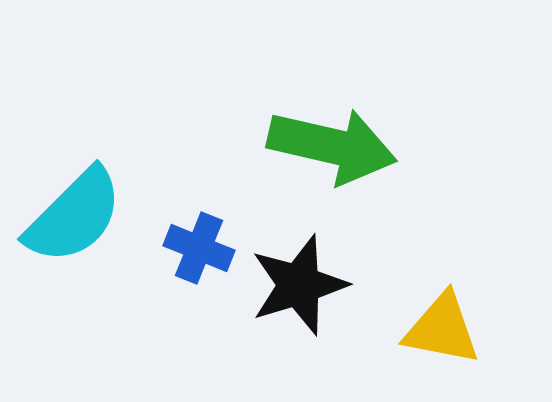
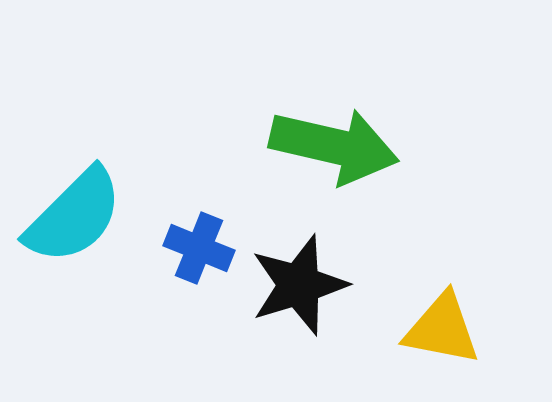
green arrow: moved 2 px right
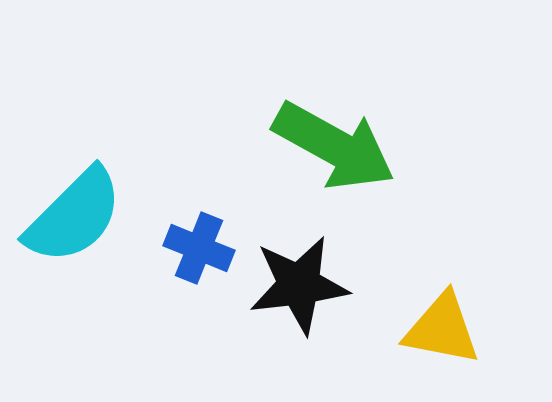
green arrow: rotated 16 degrees clockwise
black star: rotated 10 degrees clockwise
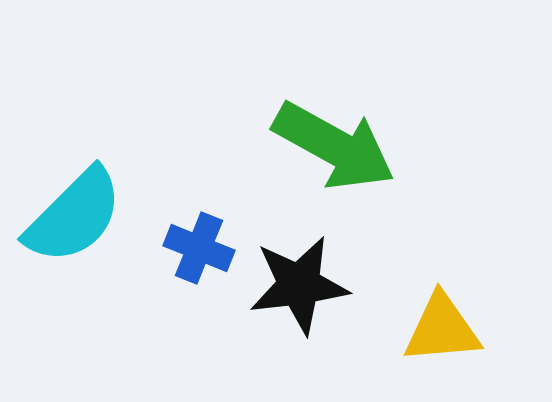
yellow triangle: rotated 16 degrees counterclockwise
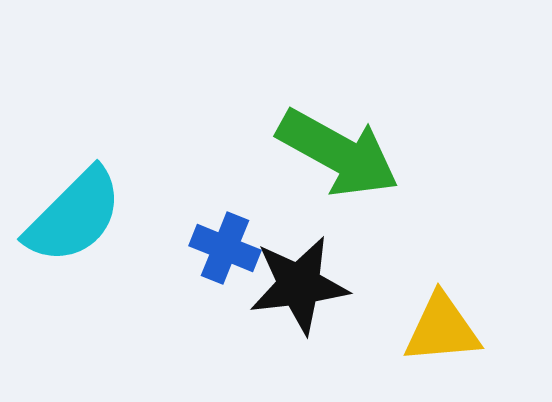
green arrow: moved 4 px right, 7 px down
blue cross: moved 26 px right
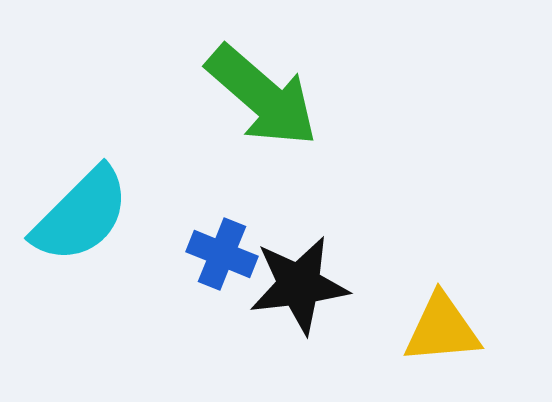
green arrow: moved 76 px left, 57 px up; rotated 12 degrees clockwise
cyan semicircle: moved 7 px right, 1 px up
blue cross: moved 3 px left, 6 px down
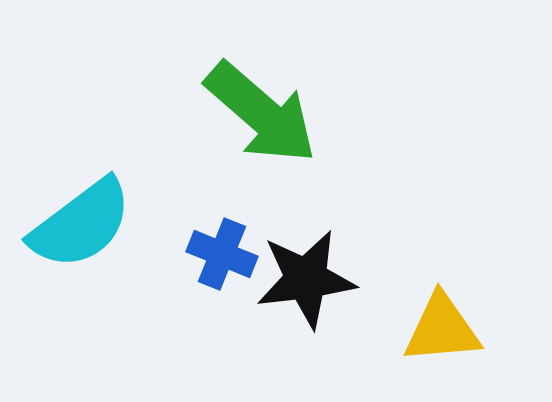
green arrow: moved 1 px left, 17 px down
cyan semicircle: moved 9 px down; rotated 8 degrees clockwise
black star: moved 7 px right, 6 px up
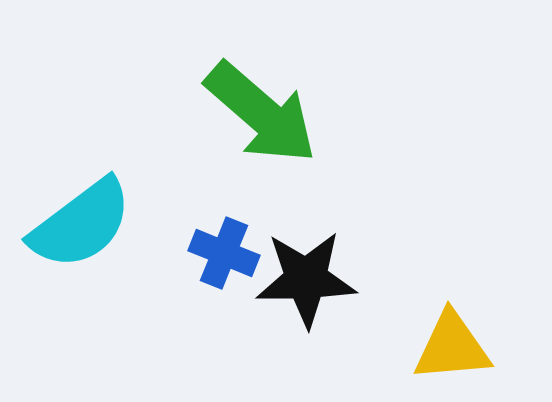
blue cross: moved 2 px right, 1 px up
black star: rotated 6 degrees clockwise
yellow triangle: moved 10 px right, 18 px down
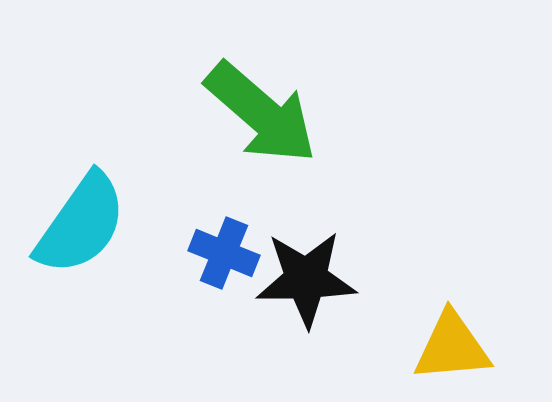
cyan semicircle: rotated 18 degrees counterclockwise
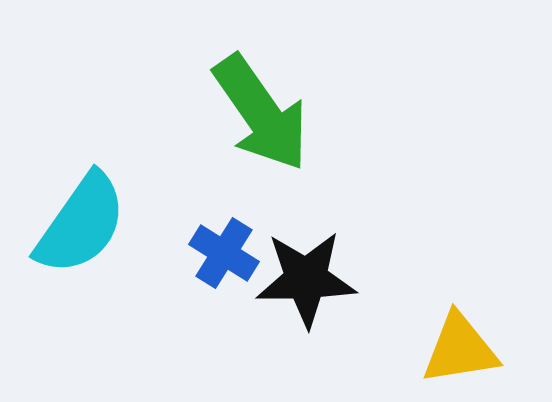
green arrow: rotated 14 degrees clockwise
blue cross: rotated 10 degrees clockwise
yellow triangle: moved 8 px right, 2 px down; rotated 4 degrees counterclockwise
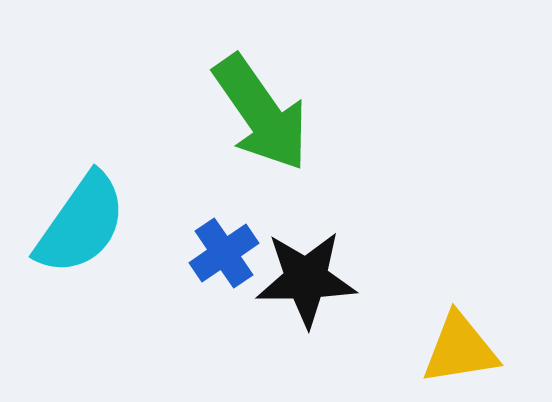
blue cross: rotated 24 degrees clockwise
